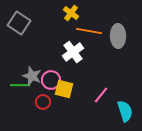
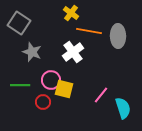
gray star: moved 24 px up
cyan semicircle: moved 2 px left, 3 px up
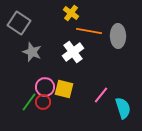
pink circle: moved 6 px left, 7 px down
green line: moved 9 px right, 17 px down; rotated 54 degrees counterclockwise
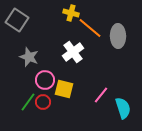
yellow cross: rotated 21 degrees counterclockwise
gray square: moved 2 px left, 3 px up
orange line: moved 1 px right, 3 px up; rotated 30 degrees clockwise
gray star: moved 3 px left, 5 px down
pink circle: moved 7 px up
green line: moved 1 px left
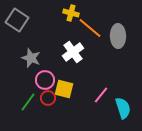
gray star: moved 2 px right, 1 px down
red circle: moved 5 px right, 4 px up
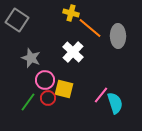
white cross: rotated 10 degrees counterclockwise
cyan semicircle: moved 8 px left, 5 px up
